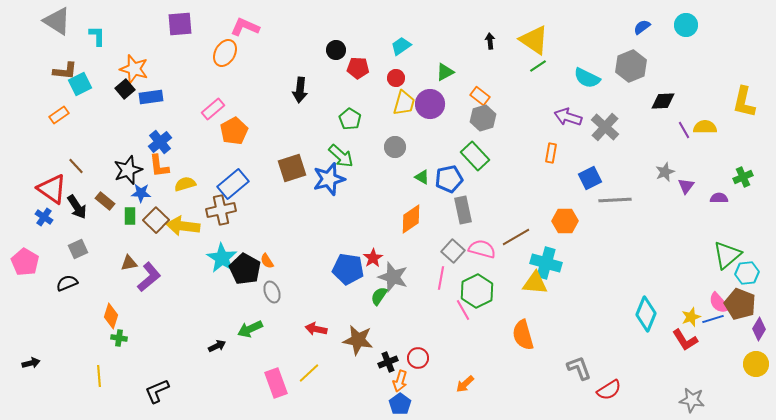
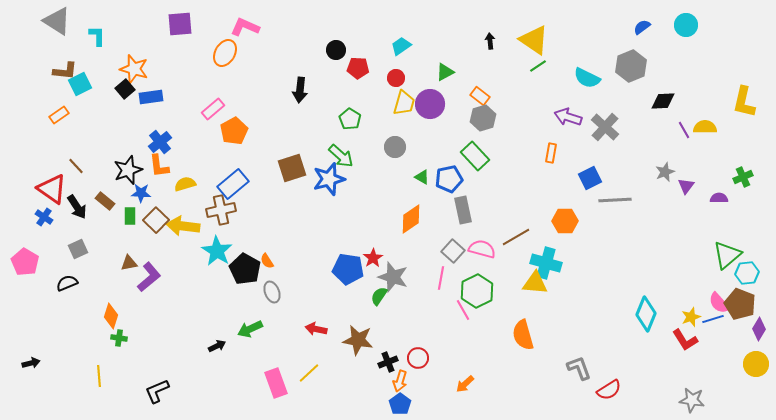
cyan star at (222, 258): moved 5 px left, 7 px up
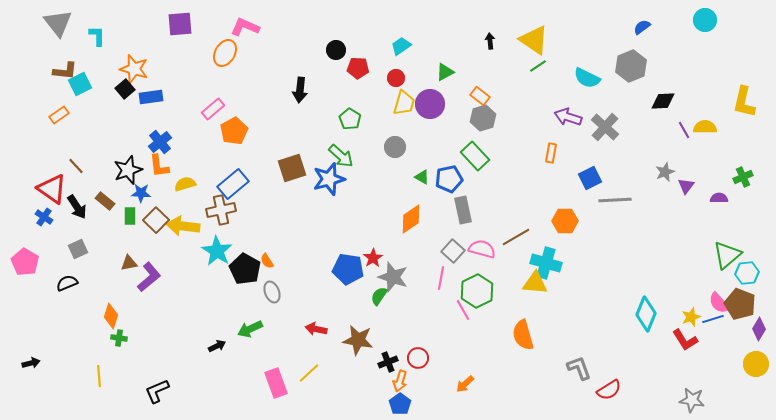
gray triangle at (57, 21): moved 1 px right, 2 px down; rotated 20 degrees clockwise
cyan circle at (686, 25): moved 19 px right, 5 px up
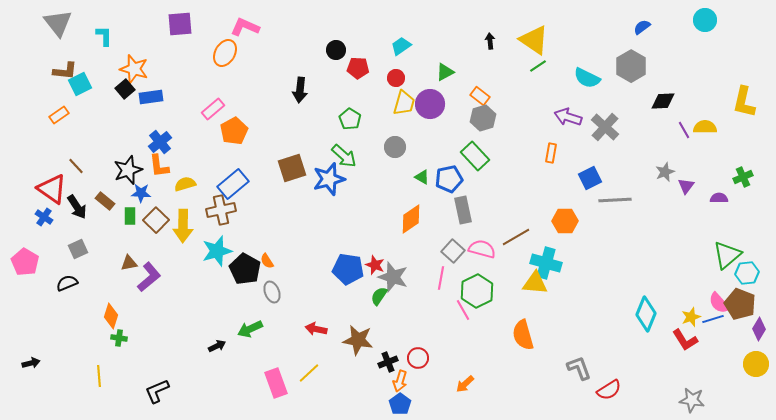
cyan L-shape at (97, 36): moved 7 px right
gray hexagon at (631, 66): rotated 8 degrees counterclockwise
green arrow at (341, 156): moved 3 px right
yellow arrow at (183, 226): rotated 96 degrees counterclockwise
cyan star at (217, 251): rotated 24 degrees clockwise
red star at (373, 258): moved 2 px right, 7 px down; rotated 18 degrees counterclockwise
